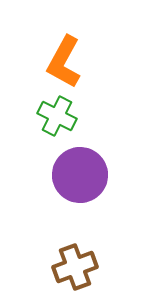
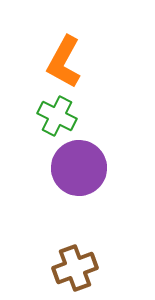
purple circle: moved 1 px left, 7 px up
brown cross: moved 1 px down
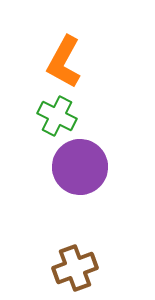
purple circle: moved 1 px right, 1 px up
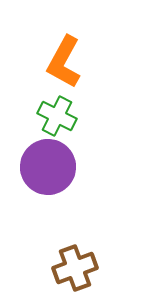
purple circle: moved 32 px left
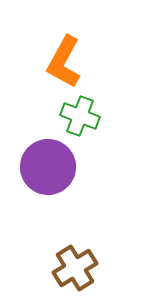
green cross: moved 23 px right; rotated 6 degrees counterclockwise
brown cross: rotated 12 degrees counterclockwise
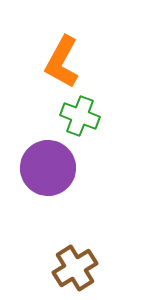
orange L-shape: moved 2 px left
purple circle: moved 1 px down
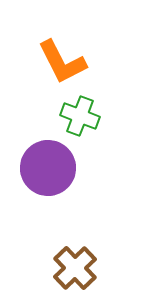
orange L-shape: rotated 56 degrees counterclockwise
brown cross: rotated 12 degrees counterclockwise
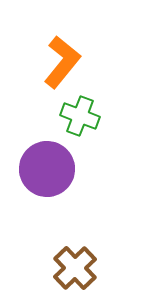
orange L-shape: rotated 114 degrees counterclockwise
purple circle: moved 1 px left, 1 px down
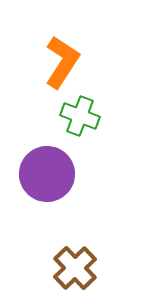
orange L-shape: rotated 6 degrees counterclockwise
purple circle: moved 5 px down
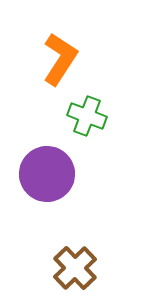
orange L-shape: moved 2 px left, 3 px up
green cross: moved 7 px right
